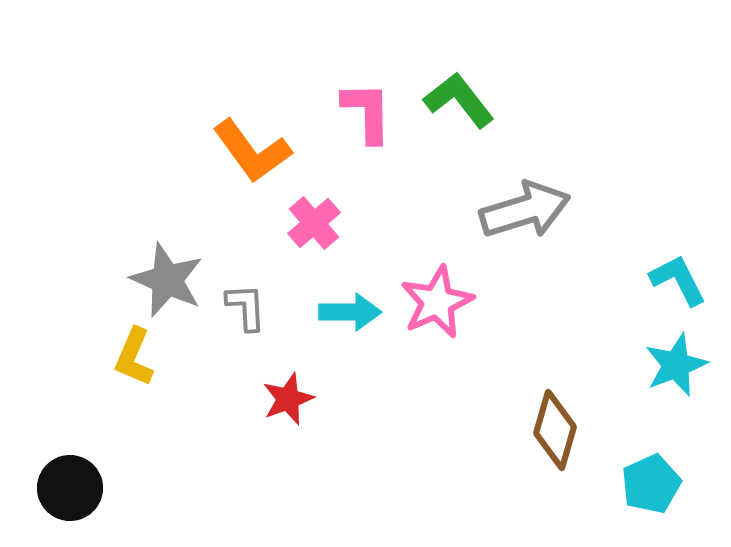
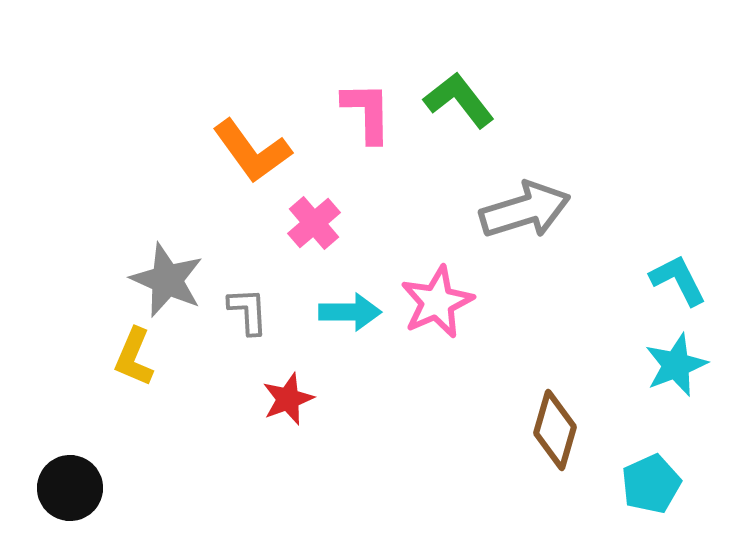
gray L-shape: moved 2 px right, 4 px down
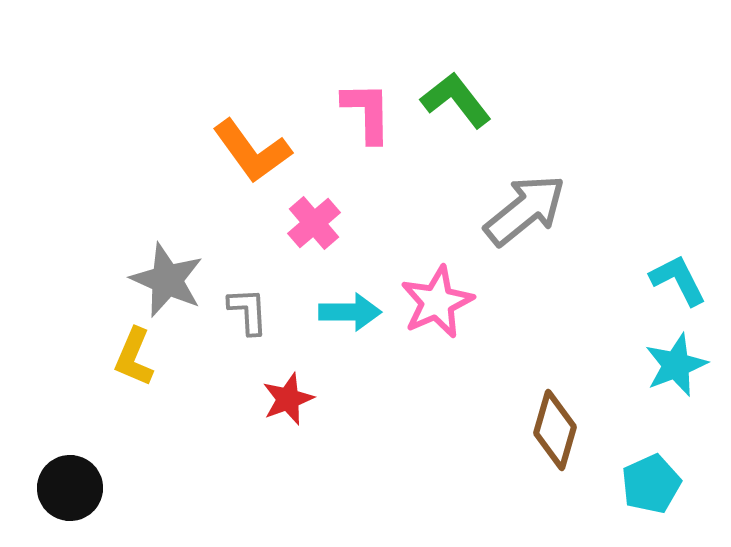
green L-shape: moved 3 px left
gray arrow: rotated 22 degrees counterclockwise
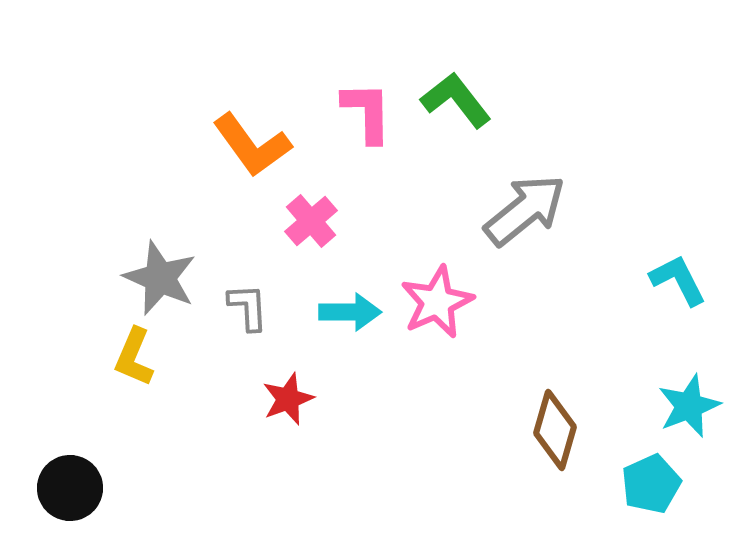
orange L-shape: moved 6 px up
pink cross: moved 3 px left, 2 px up
gray star: moved 7 px left, 2 px up
gray L-shape: moved 4 px up
cyan star: moved 13 px right, 41 px down
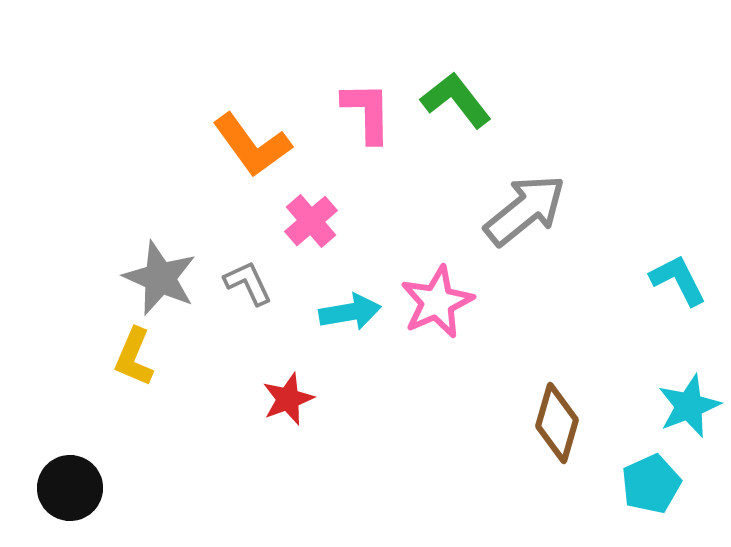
gray L-shape: moved 24 px up; rotated 22 degrees counterclockwise
cyan arrow: rotated 10 degrees counterclockwise
brown diamond: moved 2 px right, 7 px up
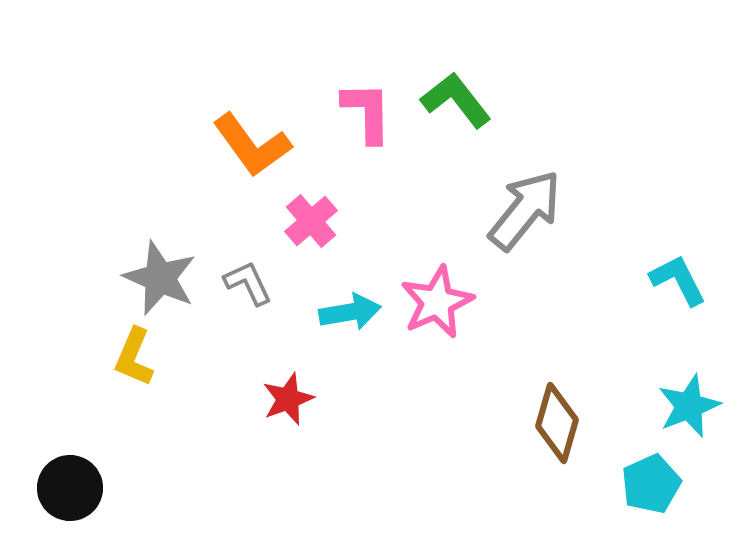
gray arrow: rotated 12 degrees counterclockwise
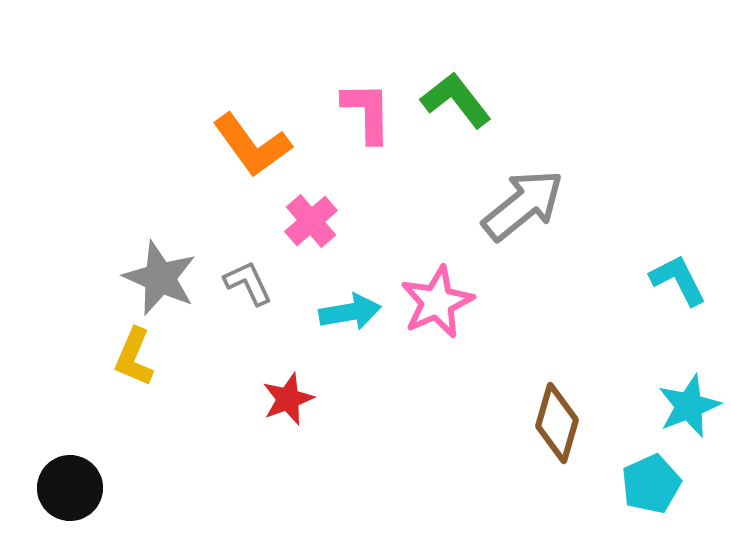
gray arrow: moved 2 px left, 5 px up; rotated 12 degrees clockwise
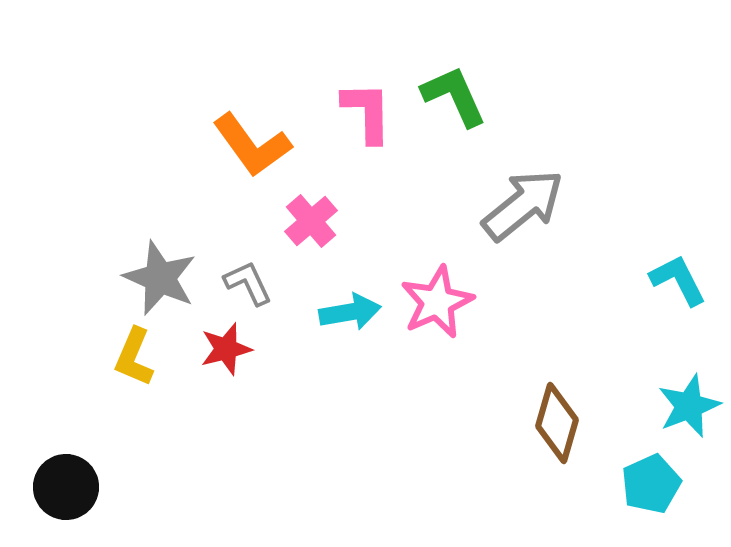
green L-shape: moved 2 px left, 4 px up; rotated 14 degrees clockwise
red star: moved 62 px left, 50 px up; rotated 6 degrees clockwise
black circle: moved 4 px left, 1 px up
